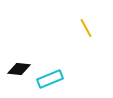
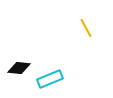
black diamond: moved 1 px up
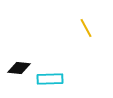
cyan rectangle: rotated 20 degrees clockwise
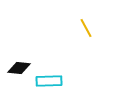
cyan rectangle: moved 1 px left, 2 px down
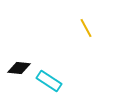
cyan rectangle: rotated 35 degrees clockwise
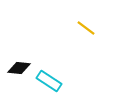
yellow line: rotated 24 degrees counterclockwise
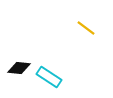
cyan rectangle: moved 4 px up
